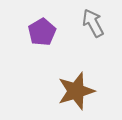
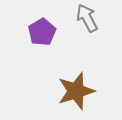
gray arrow: moved 6 px left, 5 px up
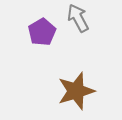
gray arrow: moved 9 px left
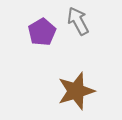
gray arrow: moved 3 px down
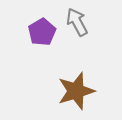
gray arrow: moved 1 px left, 1 px down
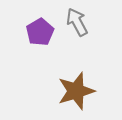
purple pentagon: moved 2 px left
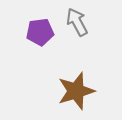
purple pentagon: rotated 24 degrees clockwise
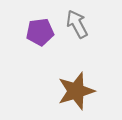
gray arrow: moved 2 px down
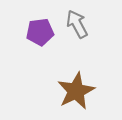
brown star: rotated 9 degrees counterclockwise
